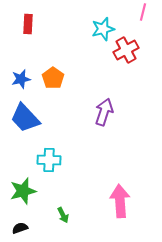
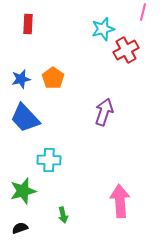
green arrow: rotated 14 degrees clockwise
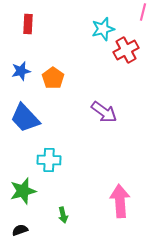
blue star: moved 8 px up
purple arrow: rotated 108 degrees clockwise
black semicircle: moved 2 px down
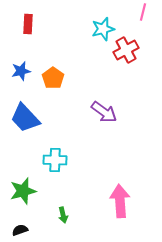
cyan cross: moved 6 px right
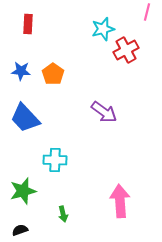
pink line: moved 4 px right
blue star: rotated 18 degrees clockwise
orange pentagon: moved 4 px up
green arrow: moved 1 px up
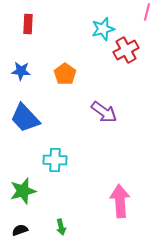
orange pentagon: moved 12 px right
green arrow: moved 2 px left, 13 px down
